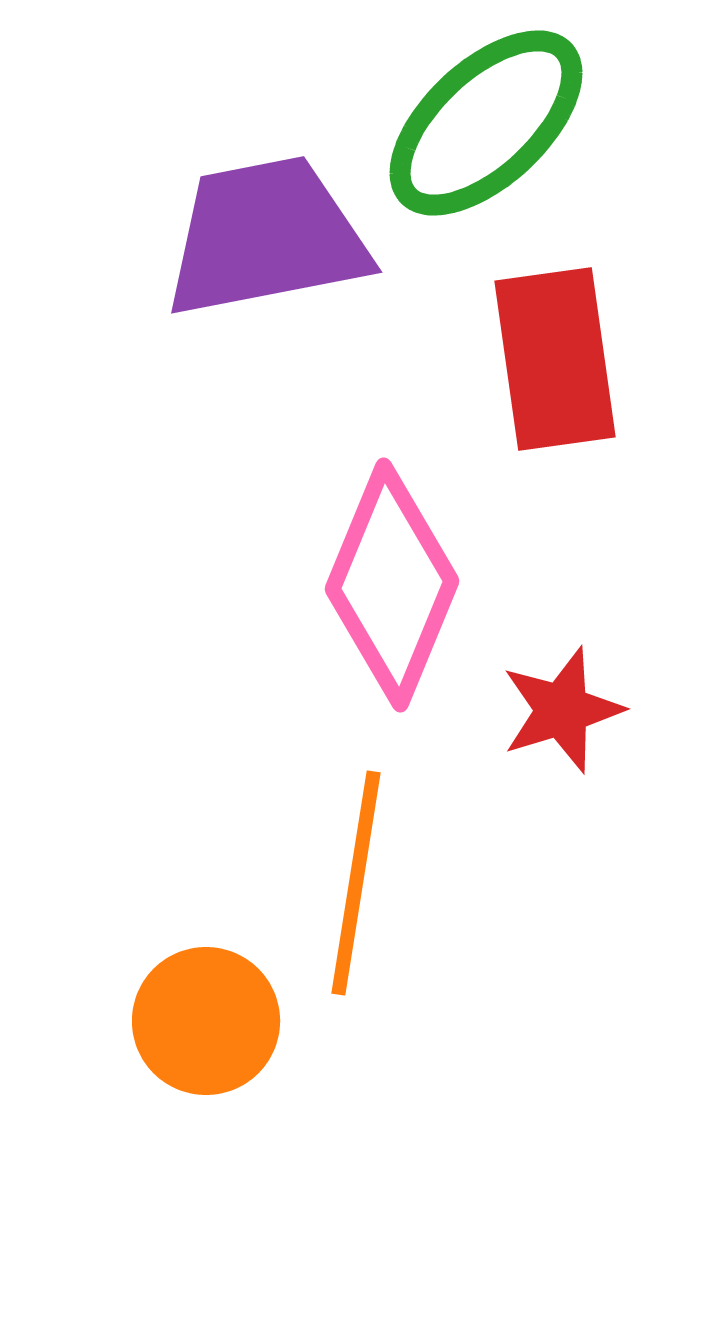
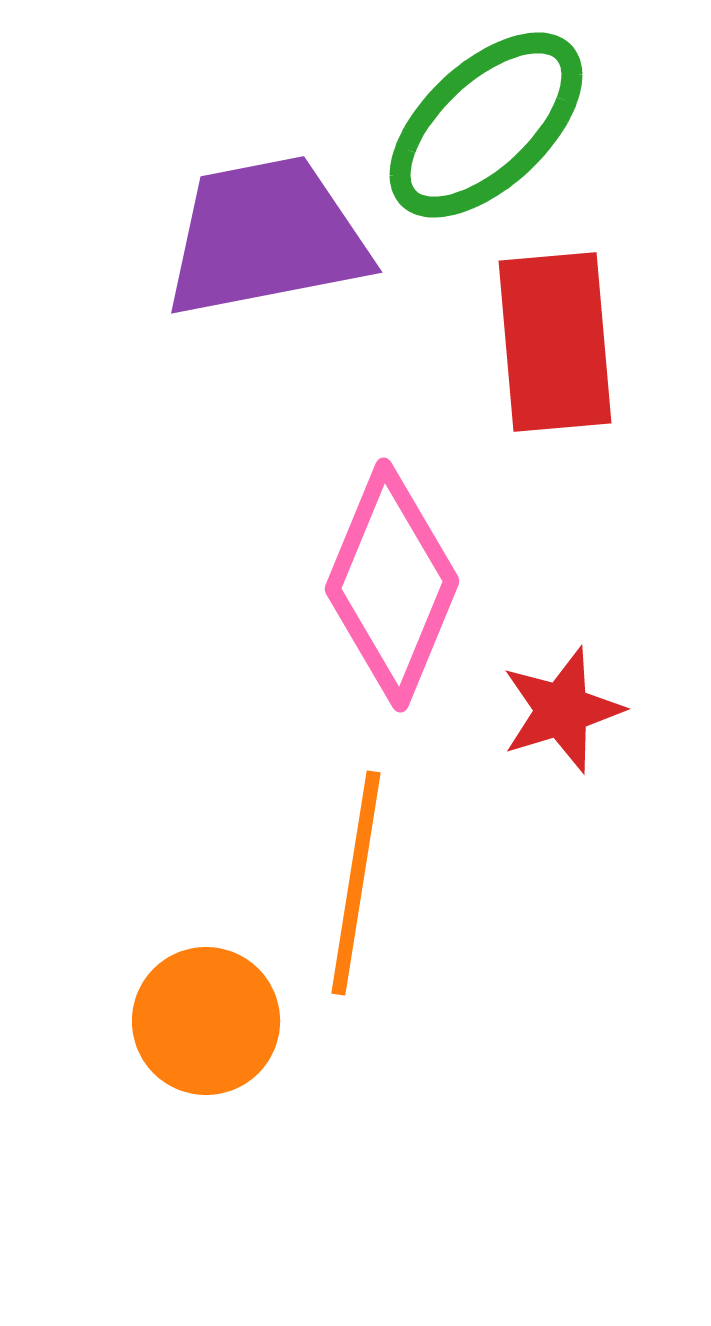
green ellipse: moved 2 px down
red rectangle: moved 17 px up; rotated 3 degrees clockwise
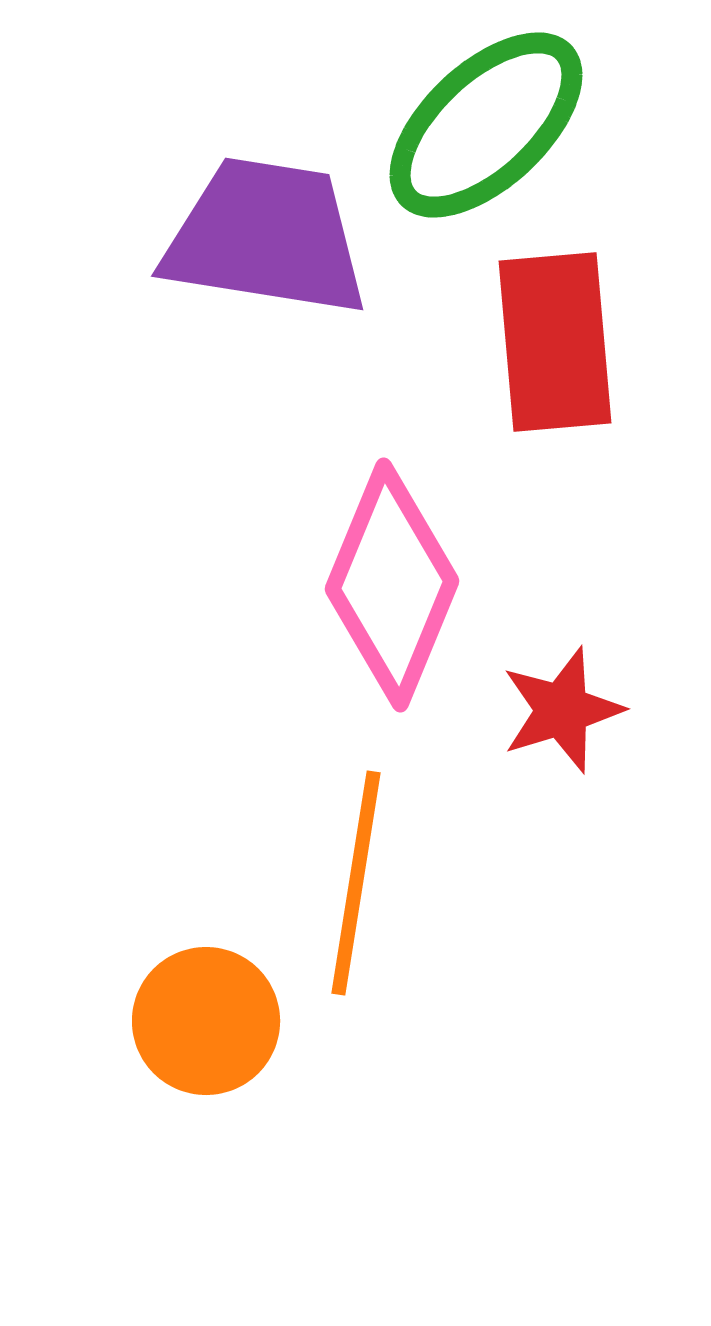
purple trapezoid: rotated 20 degrees clockwise
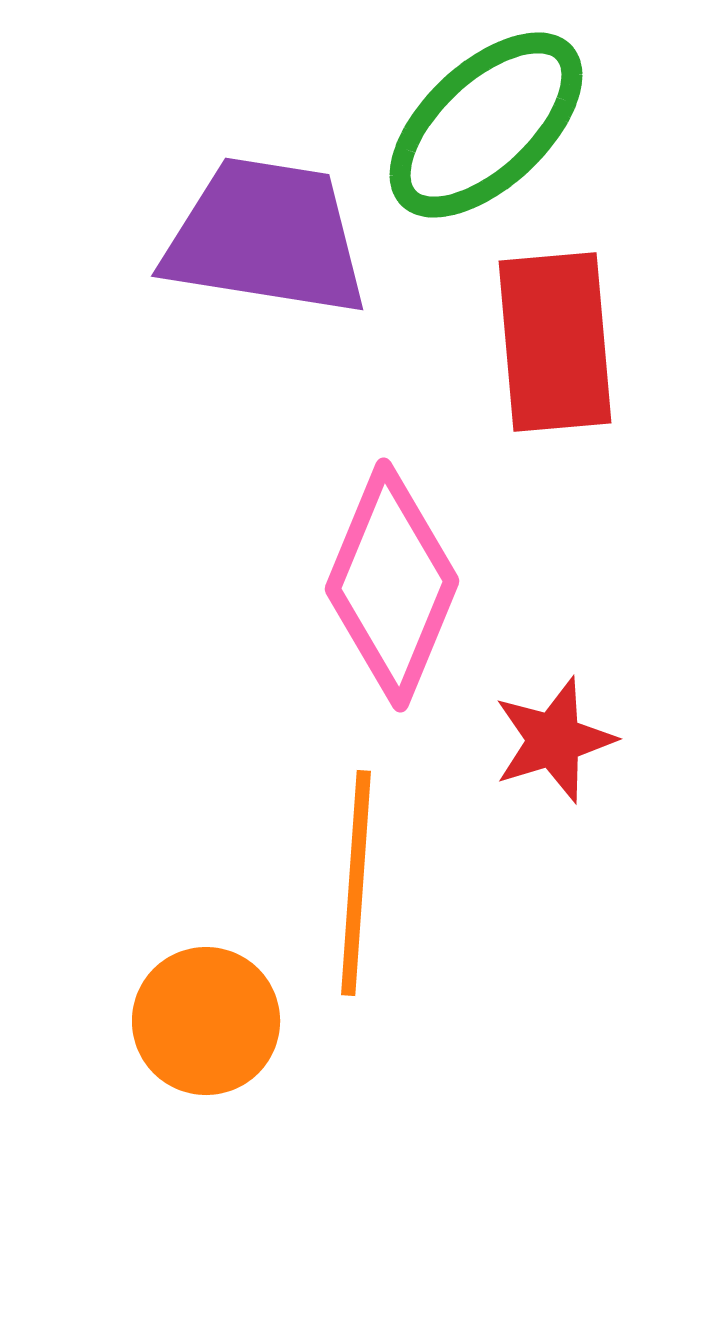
red star: moved 8 px left, 30 px down
orange line: rotated 5 degrees counterclockwise
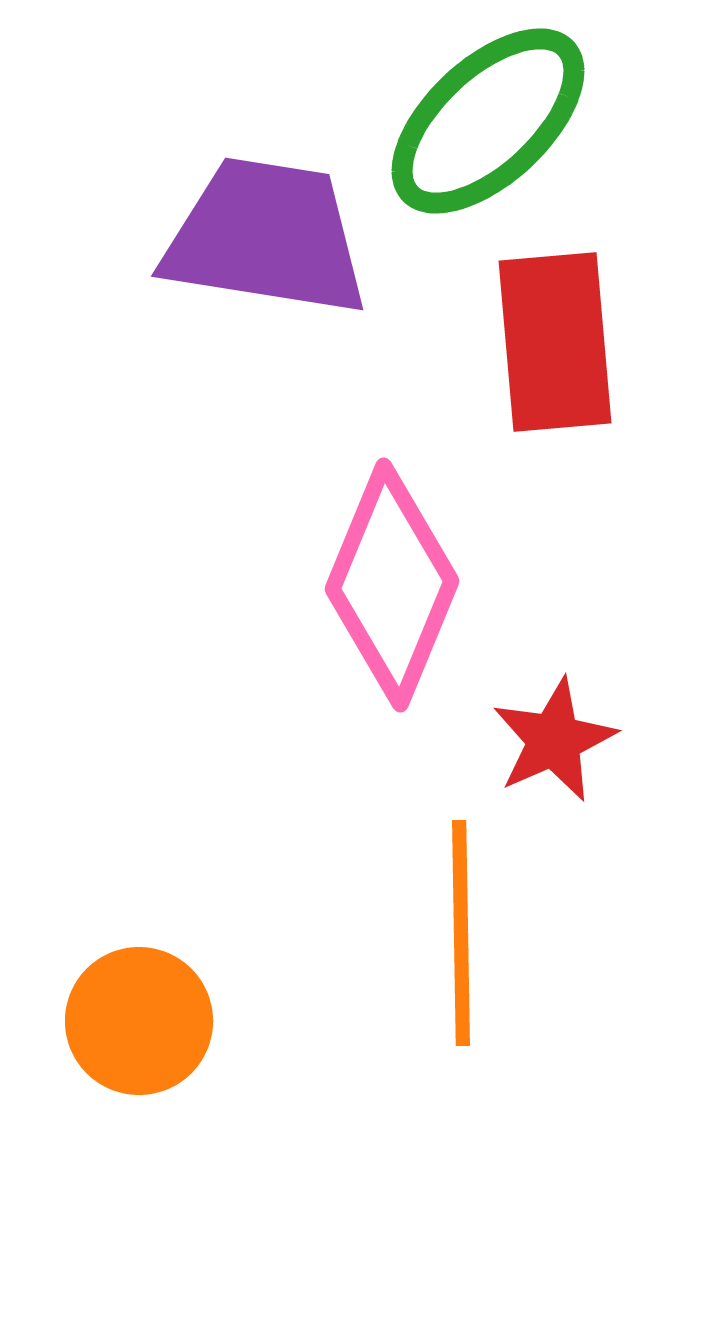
green ellipse: moved 2 px right, 4 px up
red star: rotated 7 degrees counterclockwise
orange line: moved 105 px right, 50 px down; rotated 5 degrees counterclockwise
orange circle: moved 67 px left
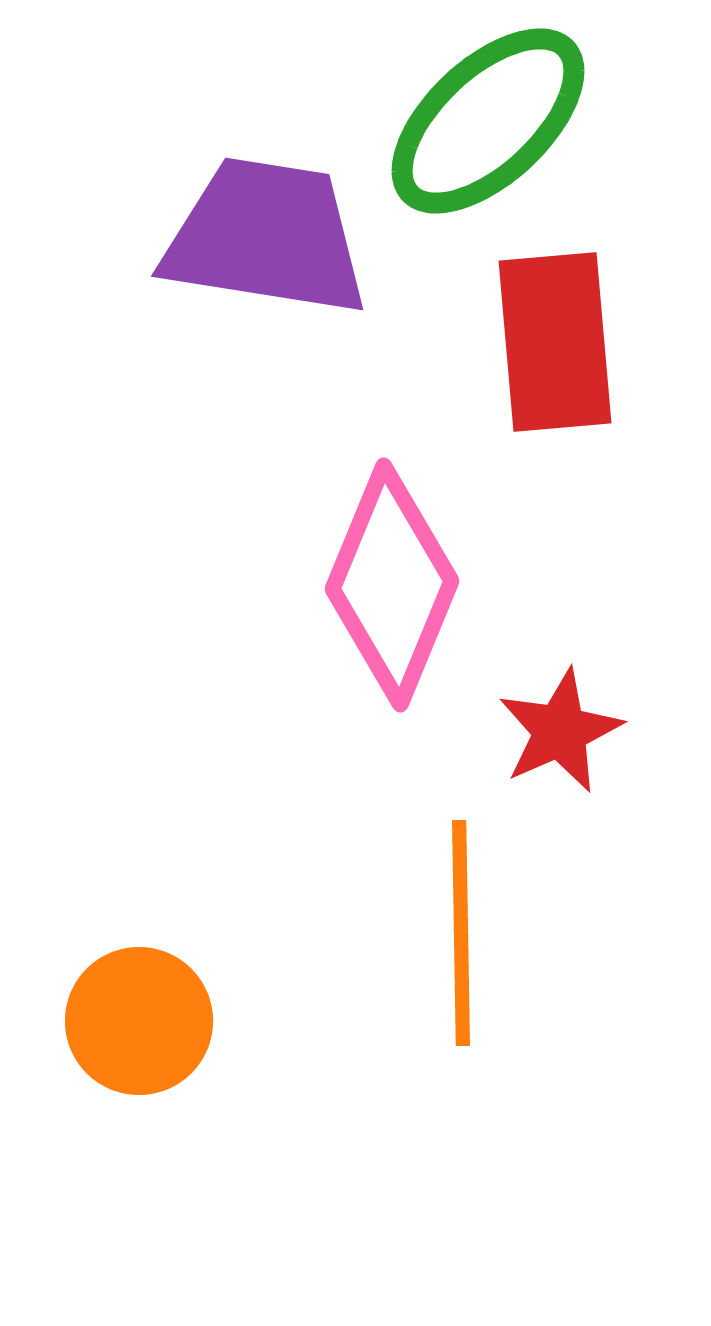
red star: moved 6 px right, 9 px up
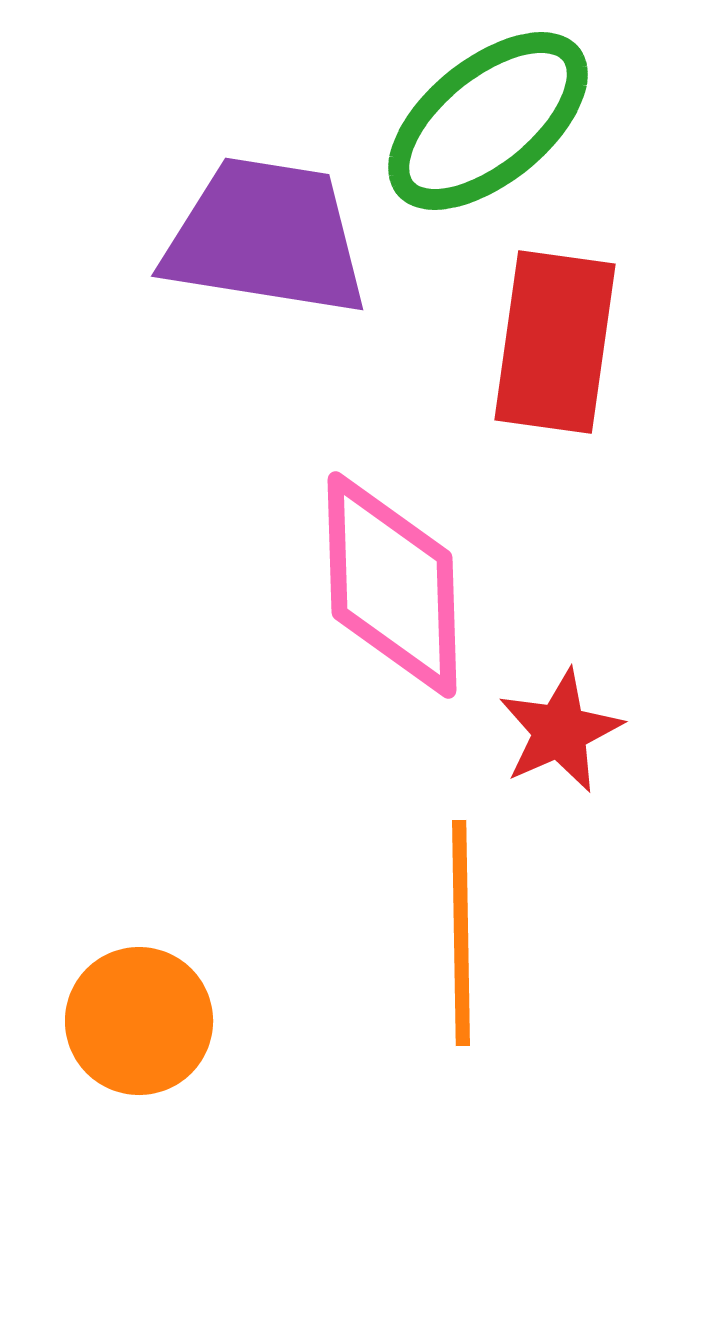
green ellipse: rotated 4 degrees clockwise
red rectangle: rotated 13 degrees clockwise
pink diamond: rotated 24 degrees counterclockwise
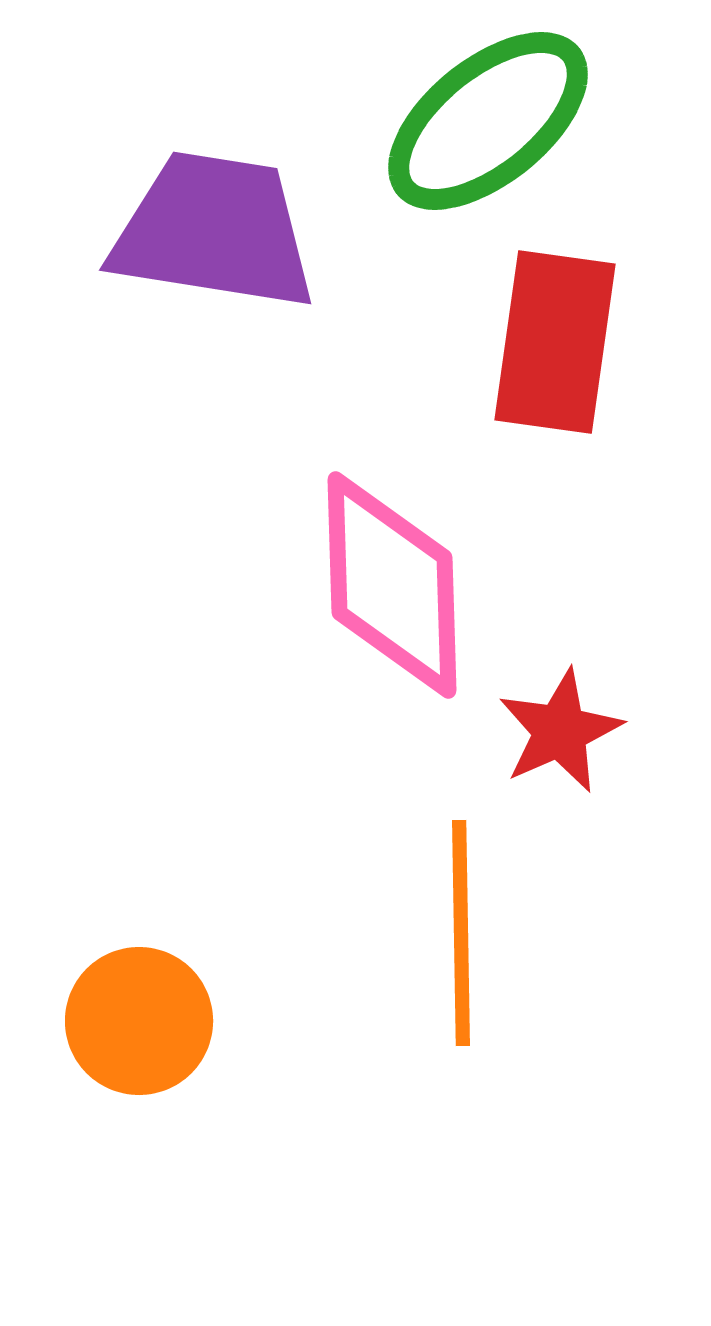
purple trapezoid: moved 52 px left, 6 px up
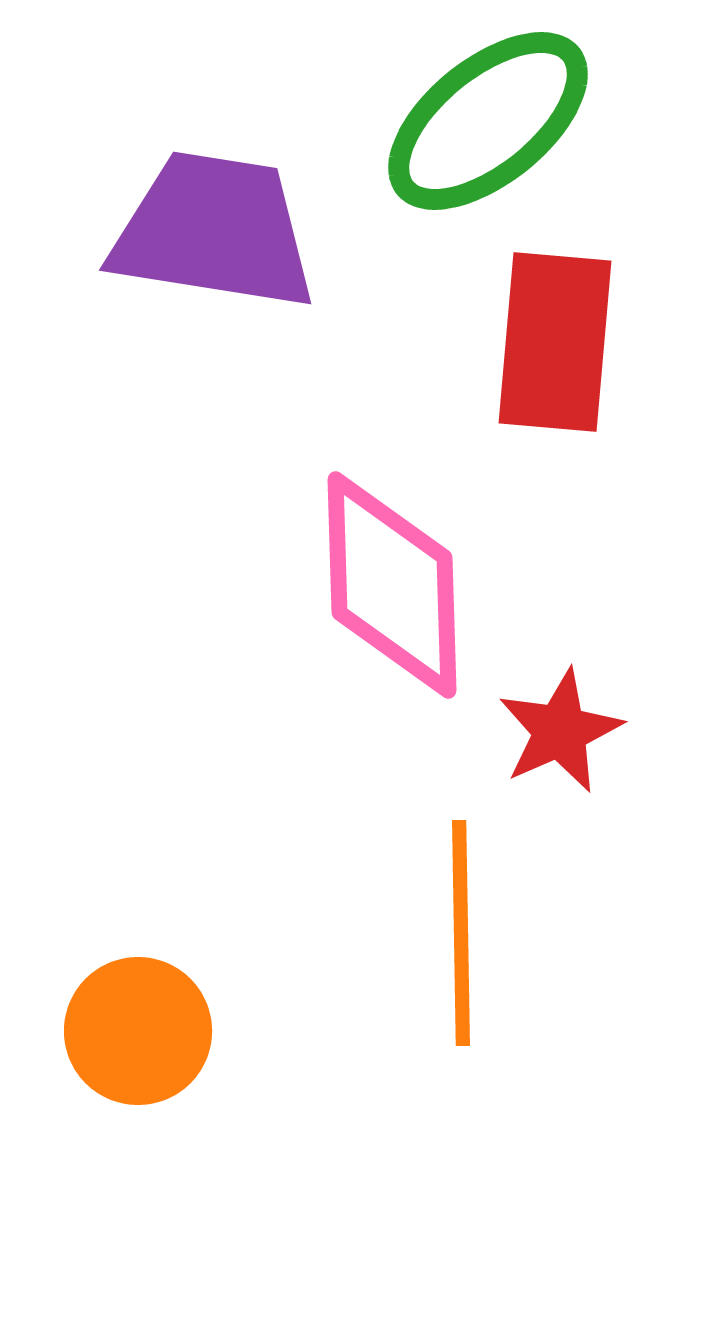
red rectangle: rotated 3 degrees counterclockwise
orange circle: moved 1 px left, 10 px down
